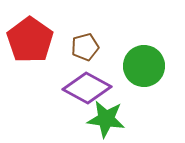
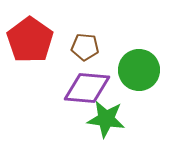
brown pentagon: rotated 20 degrees clockwise
green circle: moved 5 px left, 4 px down
purple diamond: rotated 24 degrees counterclockwise
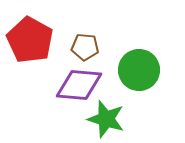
red pentagon: rotated 6 degrees counterclockwise
purple diamond: moved 8 px left, 3 px up
green star: rotated 9 degrees clockwise
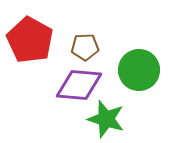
brown pentagon: rotated 8 degrees counterclockwise
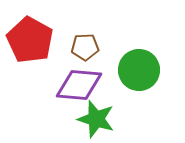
green star: moved 10 px left
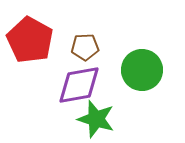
green circle: moved 3 px right
purple diamond: rotated 15 degrees counterclockwise
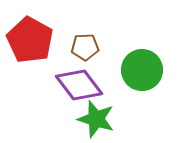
purple diamond: rotated 63 degrees clockwise
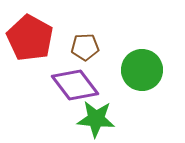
red pentagon: moved 2 px up
purple diamond: moved 4 px left
green star: rotated 12 degrees counterclockwise
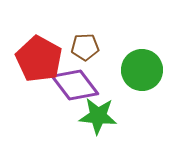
red pentagon: moved 9 px right, 21 px down
green star: moved 2 px right, 3 px up
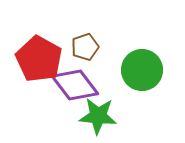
brown pentagon: rotated 16 degrees counterclockwise
